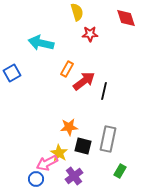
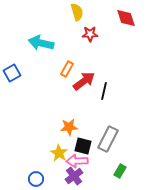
gray rectangle: rotated 15 degrees clockwise
pink arrow: moved 30 px right, 2 px up; rotated 25 degrees clockwise
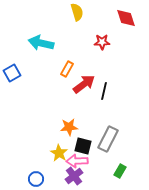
red star: moved 12 px right, 8 px down
red arrow: moved 3 px down
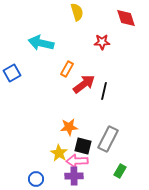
purple cross: rotated 36 degrees clockwise
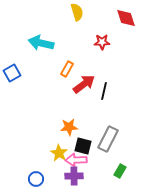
pink arrow: moved 1 px left, 1 px up
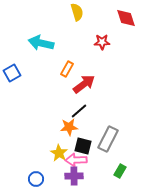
black line: moved 25 px left, 20 px down; rotated 36 degrees clockwise
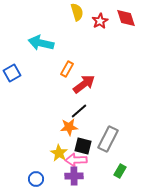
red star: moved 2 px left, 21 px up; rotated 28 degrees counterclockwise
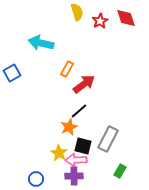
orange star: rotated 18 degrees counterclockwise
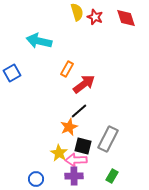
red star: moved 5 px left, 4 px up; rotated 21 degrees counterclockwise
cyan arrow: moved 2 px left, 2 px up
green rectangle: moved 8 px left, 5 px down
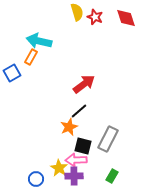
orange rectangle: moved 36 px left, 12 px up
yellow star: moved 15 px down
